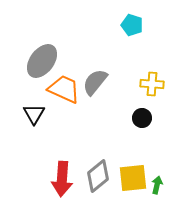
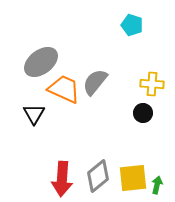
gray ellipse: moved 1 px left, 1 px down; rotated 16 degrees clockwise
black circle: moved 1 px right, 5 px up
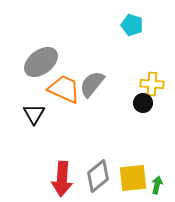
gray semicircle: moved 3 px left, 2 px down
black circle: moved 10 px up
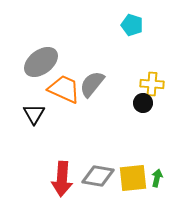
gray diamond: rotated 48 degrees clockwise
green arrow: moved 7 px up
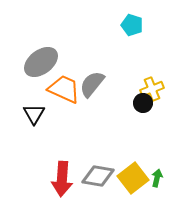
yellow cross: moved 5 px down; rotated 25 degrees counterclockwise
yellow square: rotated 32 degrees counterclockwise
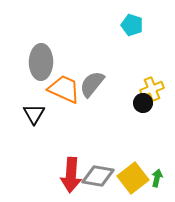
gray ellipse: rotated 52 degrees counterclockwise
red arrow: moved 9 px right, 4 px up
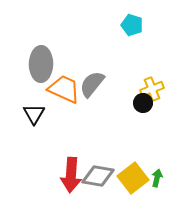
gray ellipse: moved 2 px down
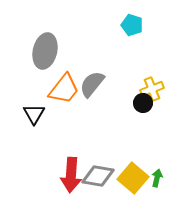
gray ellipse: moved 4 px right, 13 px up; rotated 12 degrees clockwise
orange trapezoid: rotated 104 degrees clockwise
yellow square: rotated 12 degrees counterclockwise
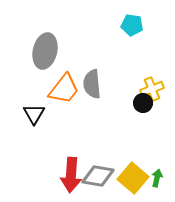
cyan pentagon: rotated 10 degrees counterclockwise
gray semicircle: rotated 44 degrees counterclockwise
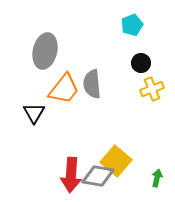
cyan pentagon: rotated 30 degrees counterclockwise
black circle: moved 2 px left, 40 px up
black triangle: moved 1 px up
yellow square: moved 17 px left, 17 px up
